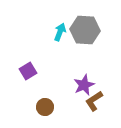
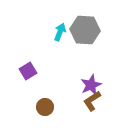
purple star: moved 7 px right
brown L-shape: moved 2 px left
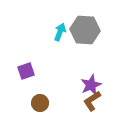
purple square: moved 2 px left; rotated 12 degrees clockwise
brown circle: moved 5 px left, 4 px up
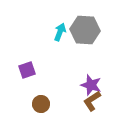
purple square: moved 1 px right, 1 px up
purple star: rotated 30 degrees counterclockwise
brown circle: moved 1 px right, 1 px down
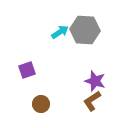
cyan arrow: rotated 36 degrees clockwise
purple star: moved 4 px right, 4 px up
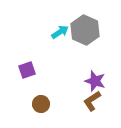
gray hexagon: rotated 20 degrees clockwise
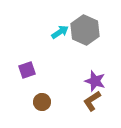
brown circle: moved 1 px right, 2 px up
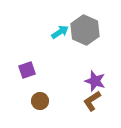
brown circle: moved 2 px left, 1 px up
